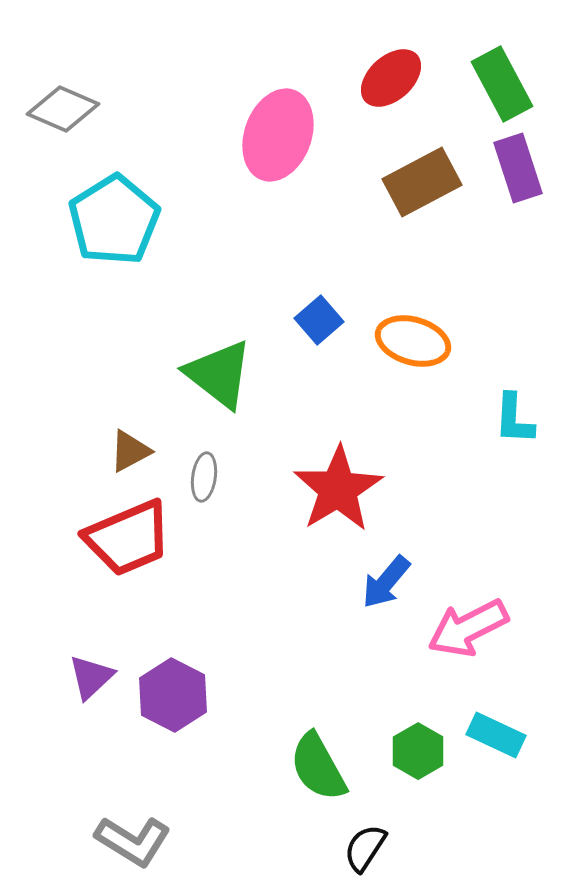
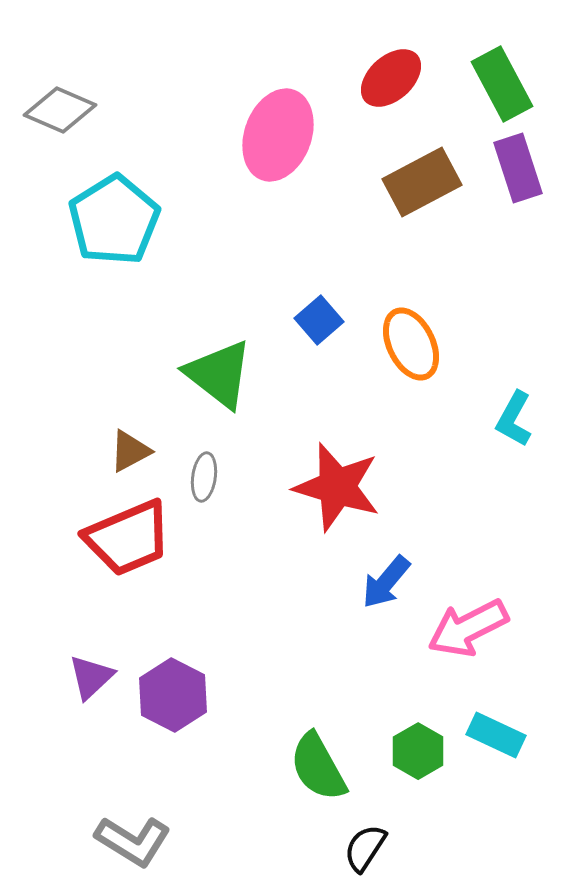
gray diamond: moved 3 px left, 1 px down
orange ellipse: moved 2 px left, 3 px down; rotated 48 degrees clockwise
cyan L-shape: rotated 26 degrees clockwise
red star: moved 1 px left, 2 px up; rotated 24 degrees counterclockwise
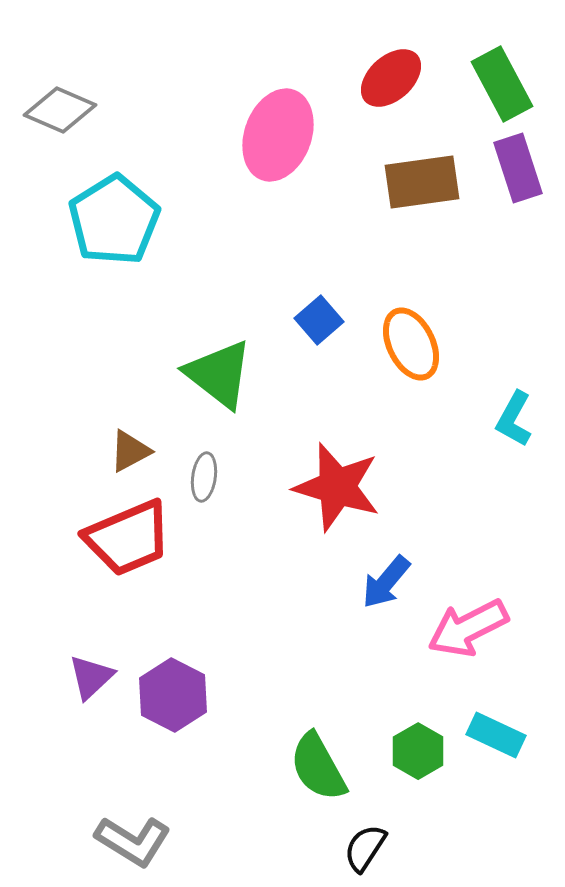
brown rectangle: rotated 20 degrees clockwise
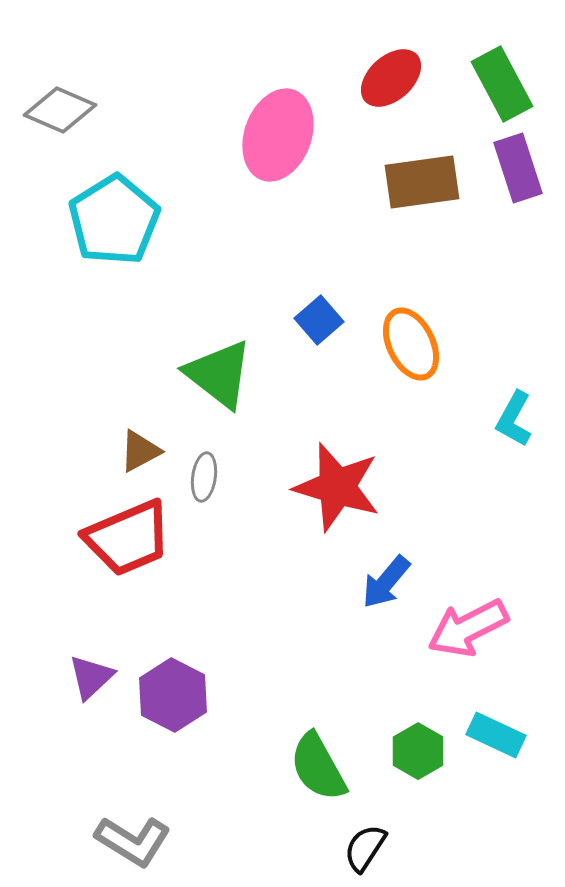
brown triangle: moved 10 px right
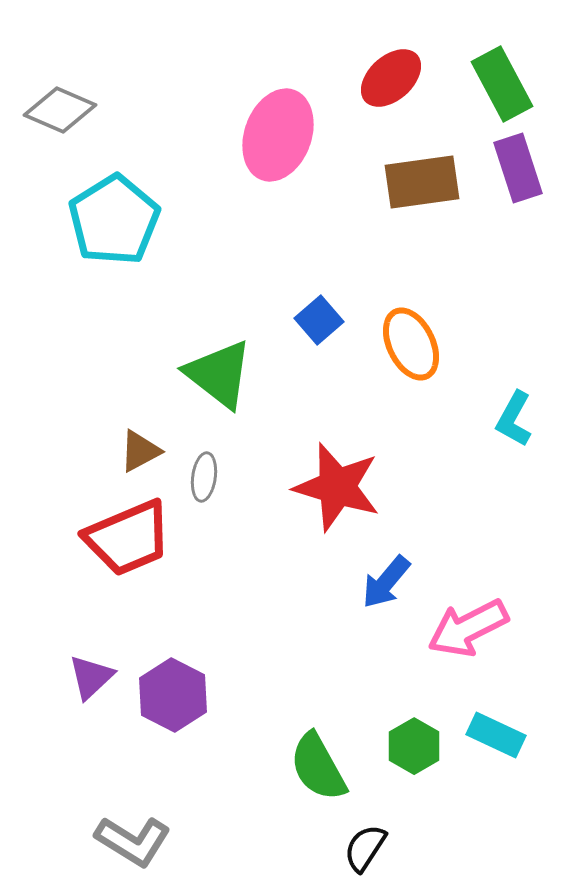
green hexagon: moved 4 px left, 5 px up
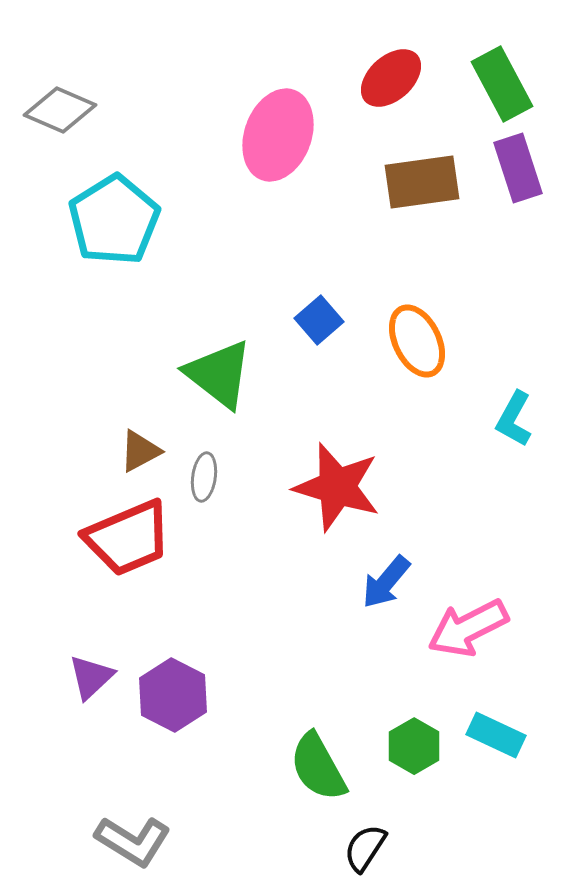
orange ellipse: moved 6 px right, 3 px up
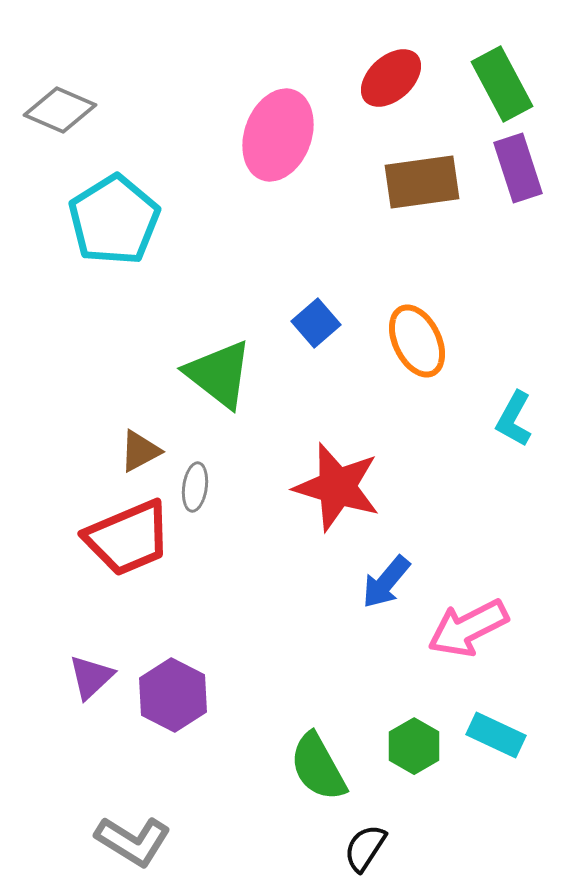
blue square: moved 3 px left, 3 px down
gray ellipse: moved 9 px left, 10 px down
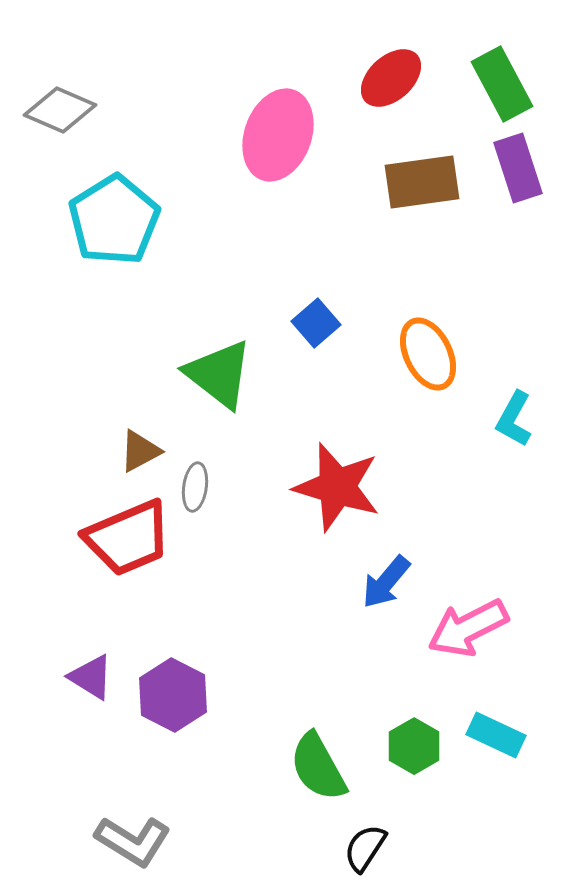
orange ellipse: moved 11 px right, 13 px down
purple triangle: rotated 45 degrees counterclockwise
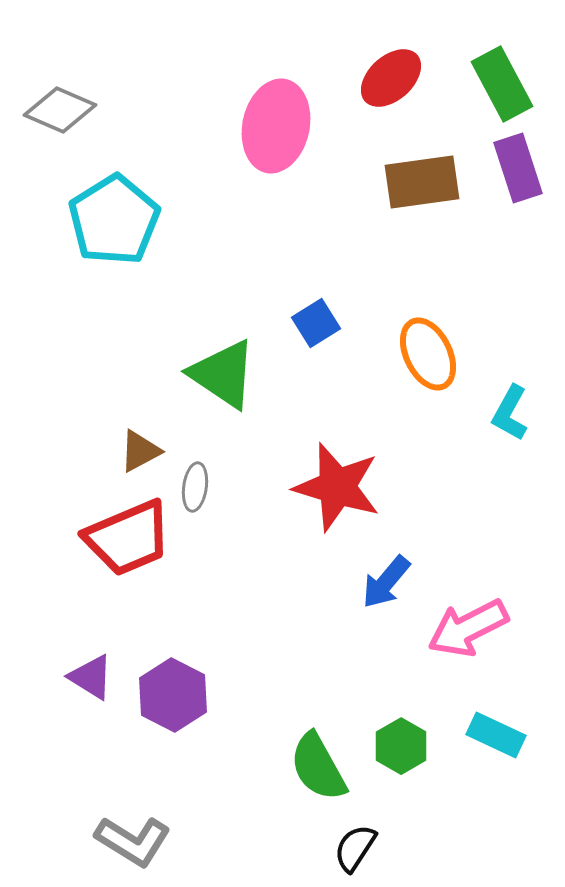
pink ellipse: moved 2 px left, 9 px up; rotated 8 degrees counterclockwise
blue square: rotated 9 degrees clockwise
green triangle: moved 4 px right; rotated 4 degrees counterclockwise
cyan L-shape: moved 4 px left, 6 px up
green hexagon: moved 13 px left
black semicircle: moved 10 px left
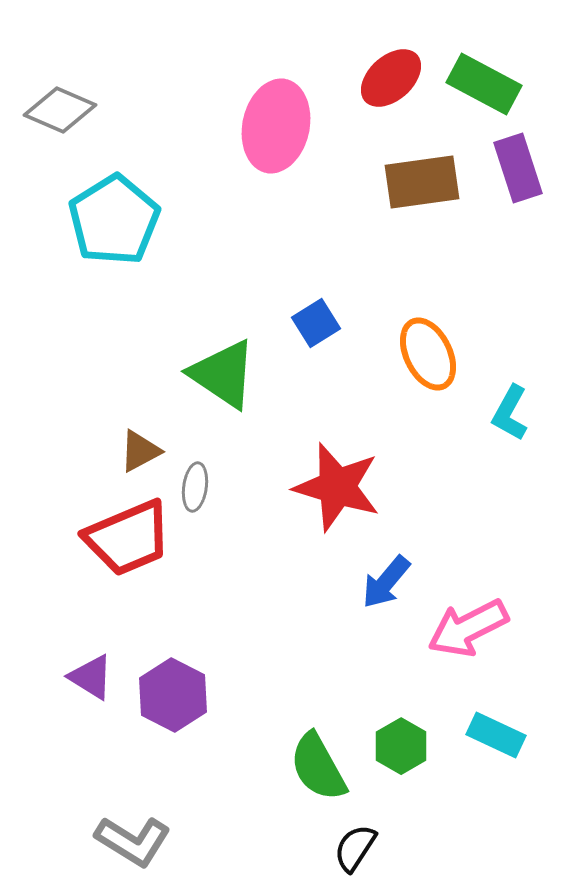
green rectangle: moved 18 px left; rotated 34 degrees counterclockwise
